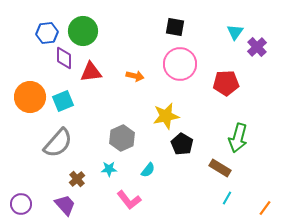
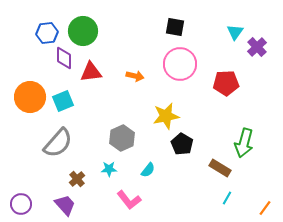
green arrow: moved 6 px right, 5 px down
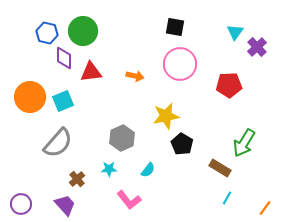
blue hexagon: rotated 20 degrees clockwise
red pentagon: moved 3 px right, 2 px down
green arrow: rotated 16 degrees clockwise
